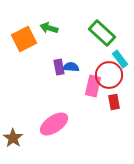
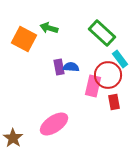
orange square: rotated 35 degrees counterclockwise
red circle: moved 1 px left
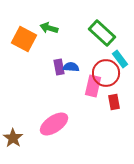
red circle: moved 2 px left, 2 px up
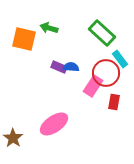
orange square: rotated 15 degrees counterclockwise
purple rectangle: rotated 56 degrees counterclockwise
pink rectangle: rotated 20 degrees clockwise
red rectangle: rotated 21 degrees clockwise
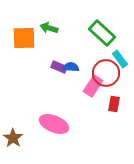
orange square: moved 1 px up; rotated 15 degrees counterclockwise
red rectangle: moved 2 px down
pink ellipse: rotated 56 degrees clockwise
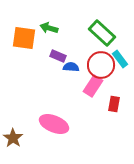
orange square: rotated 10 degrees clockwise
purple rectangle: moved 1 px left, 11 px up
red circle: moved 5 px left, 8 px up
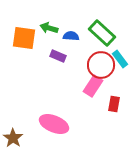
blue semicircle: moved 31 px up
